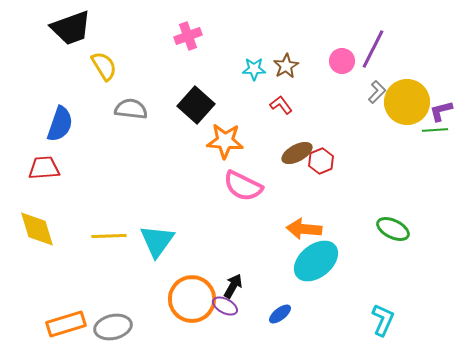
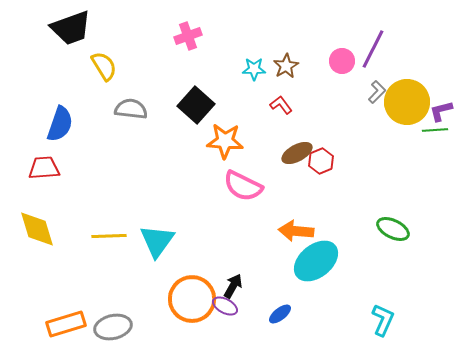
orange arrow: moved 8 px left, 2 px down
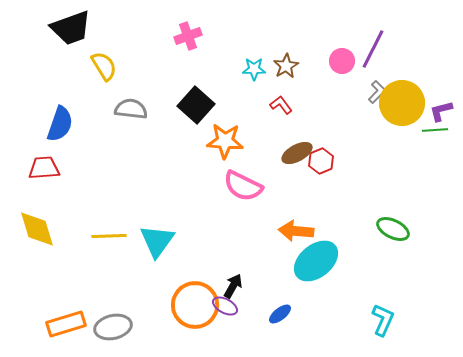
yellow circle: moved 5 px left, 1 px down
orange circle: moved 3 px right, 6 px down
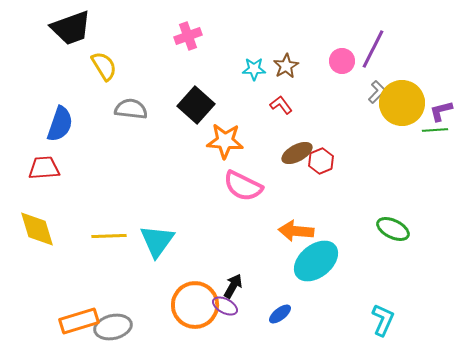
orange rectangle: moved 13 px right, 3 px up
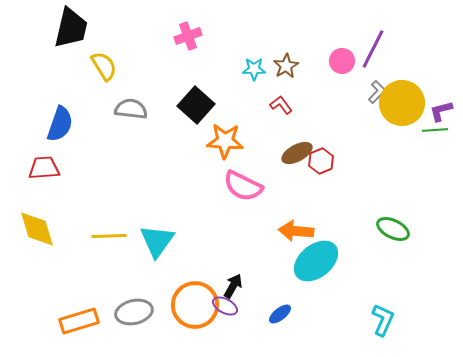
black trapezoid: rotated 57 degrees counterclockwise
gray ellipse: moved 21 px right, 15 px up
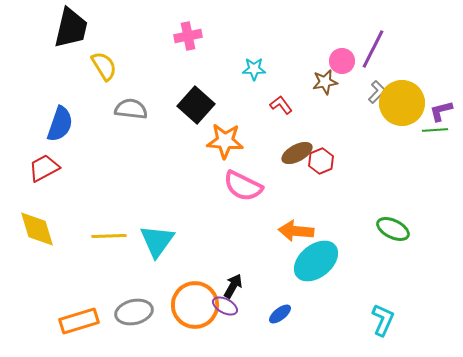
pink cross: rotated 8 degrees clockwise
brown star: moved 39 px right, 16 px down; rotated 20 degrees clockwise
red trapezoid: rotated 24 degrees counterclockwise
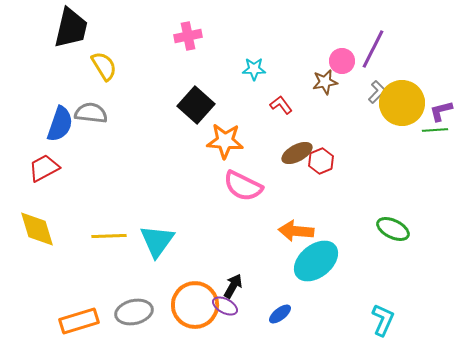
gray semicircle: moved 40 px left, 4 px down
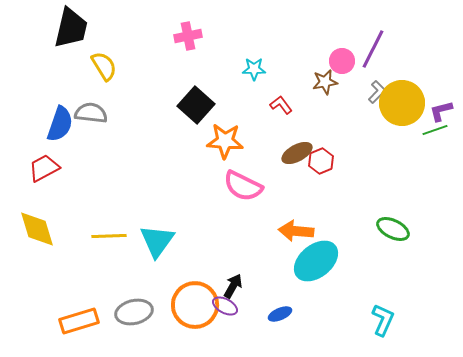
green line: rotated 15 degrees counterclockwise
blue ellipse: rotated 15 degrees clockwise
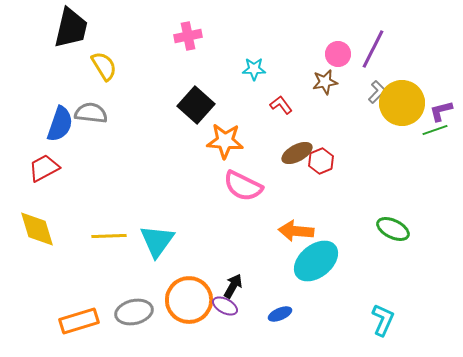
pink circle: moved 4 px left, 7 px up
orange circle: moved 6 px left, 5 px up
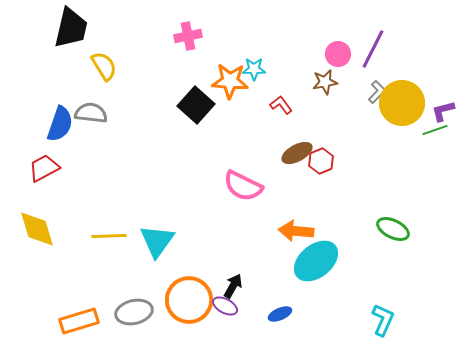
purple L-shape: moved 2 px right
orange star: moved 5 px right, 60 px up
